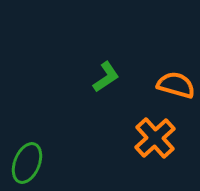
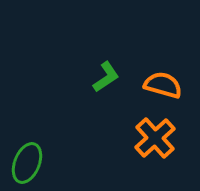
orange semicircle: moved 13 px left
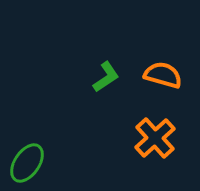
orange semicircle: moved 10 px up
green ellipse: rotated 12 degrees clockwise
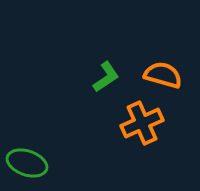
orange cross: moved 13 px left, 15 px up; rotated 18 degrees clockwise
green ellipse: rotated 75 degrees clockwise
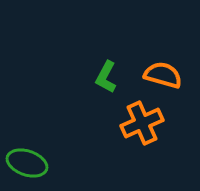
green L-shape: rotated 152 degrees clockwise
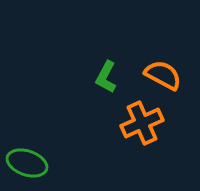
orange semicircle: rotated 12 degrees clockwise
